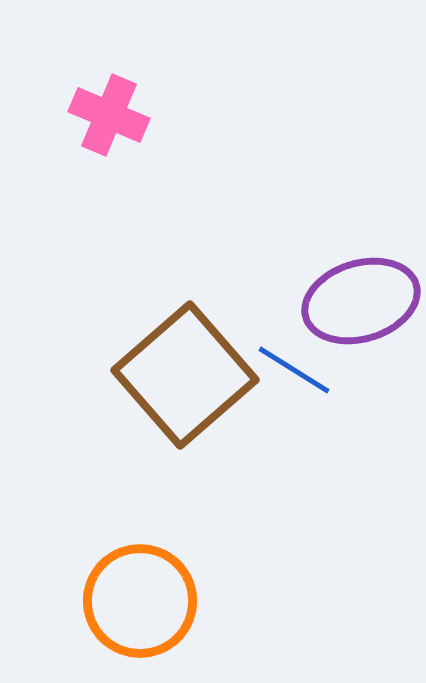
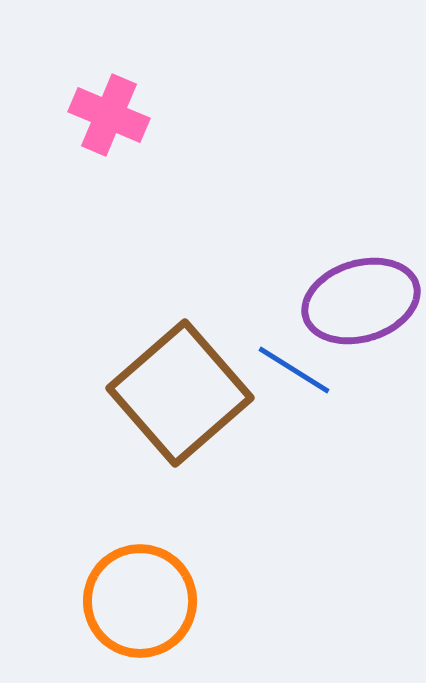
brown square: moved 5 px left, 18 px down
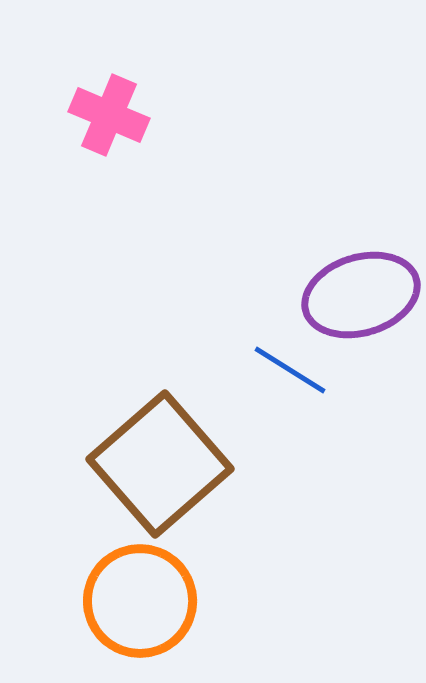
purple ellipse: moved 6 px up
blue line: moved 4 px left
brown square: moved 20 px left, 71 px down
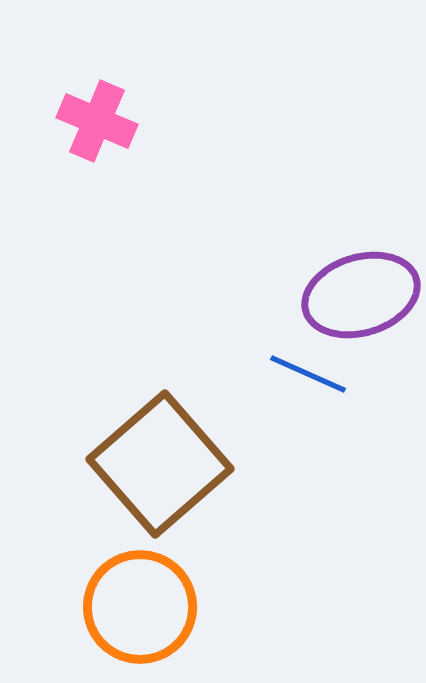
pink cross: moved 12 px left, 6 px down
blue line: moved 18 px right, 4 px down; rotated 8 degrees counterclockwise
orange circle: moved 6 px down
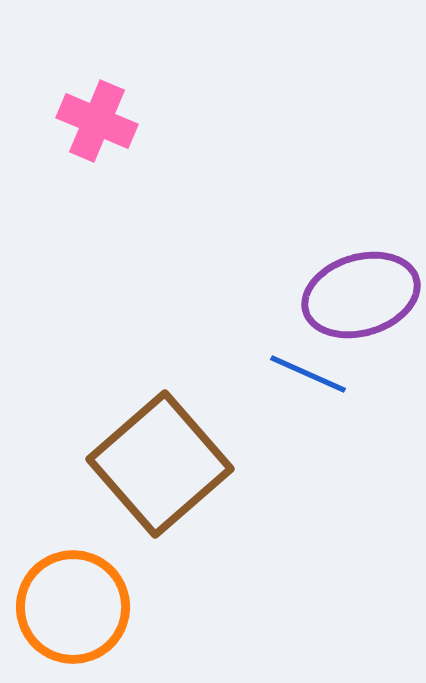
orange circle: moved 67 px left
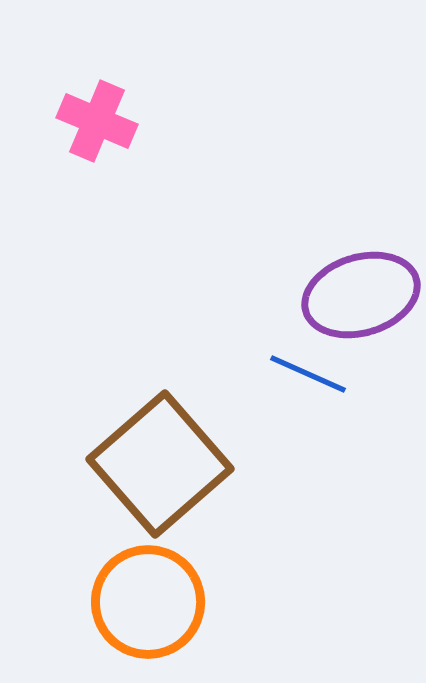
orange circle: moved 75 px right, 5 px up
